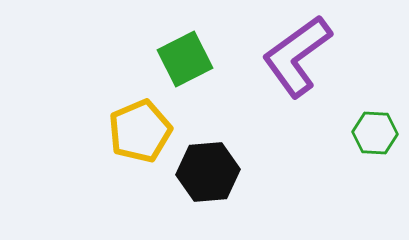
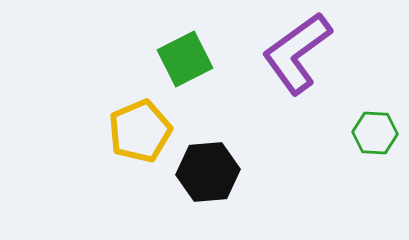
purple L-shape: moved 3 px up
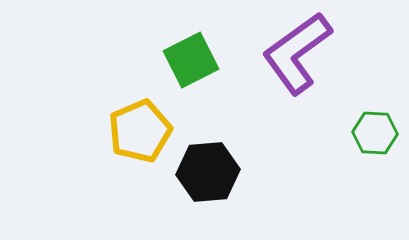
green square: moved 6 px right, 1 px down
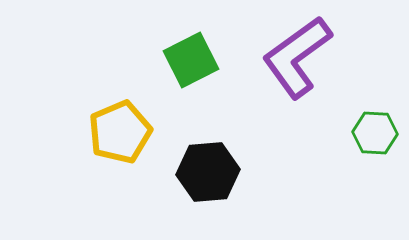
purple L-shape: moved 4 px down
yellow pentagon: moved 20 px left, 1 px down
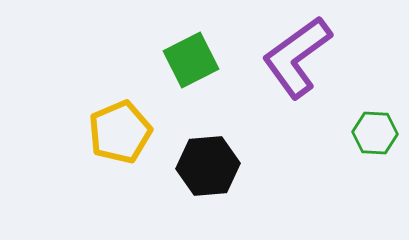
black hexagon: moved 6 px up
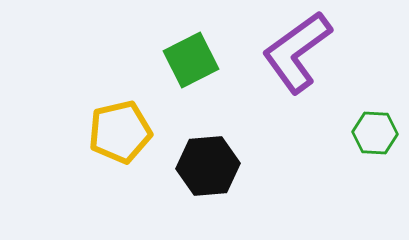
purple L-shape: moved 5 px up
yellow pentagon: rotated 10 degrees clockwise
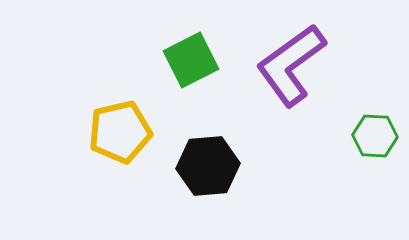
purple L-shape: moved 6 px left, 13 px down
green hexagon: moved 3 px down
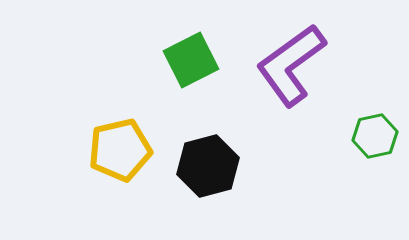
yellow pentagon: moved 18 px down
green hexagon: rotated 15 degrees counterclockwise
black hexagon: rotated 10 degrees counterclockwise
